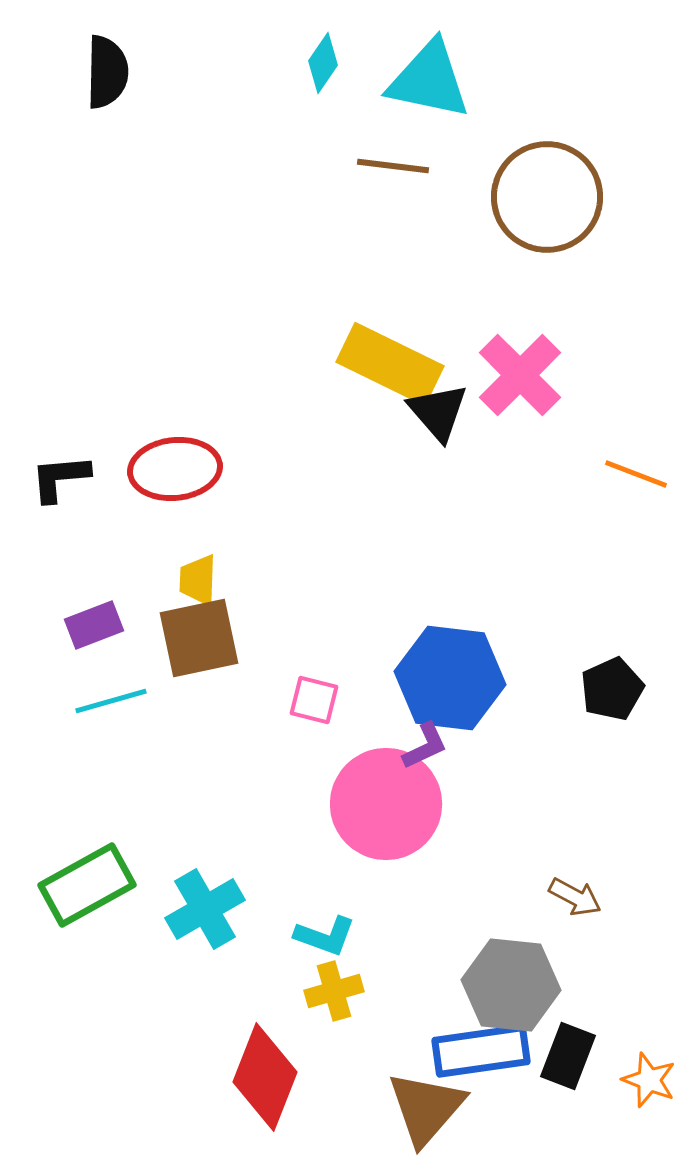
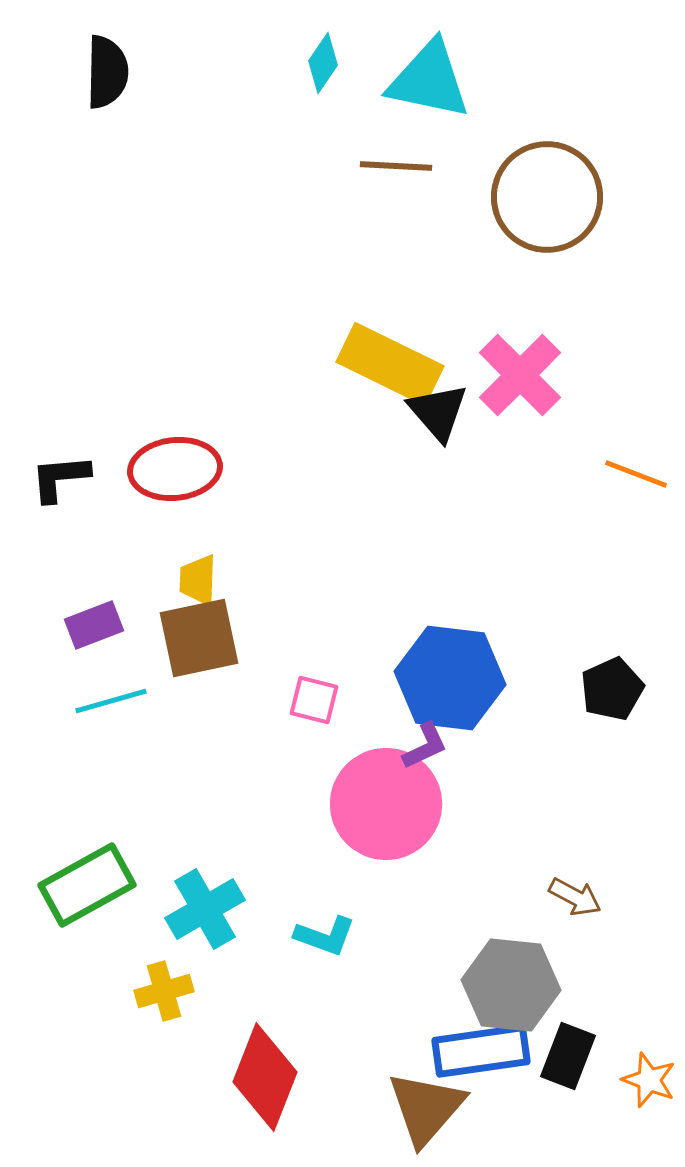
brown line: moved 3 px right; rotated 4 degrees counterclockwise
yellow cross: moved 170 px left
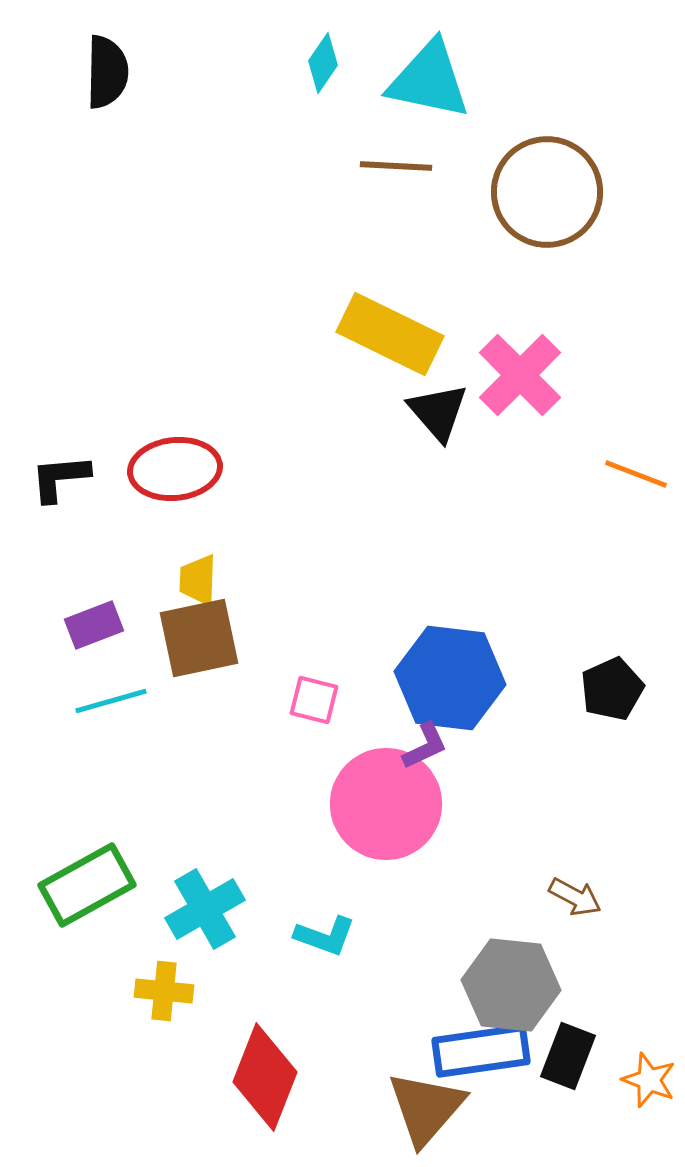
brown circle: moved 5 px up
yellow rectangle: moved 30 px up
yellow cross: rotated 22 degrees clockwise
